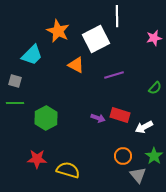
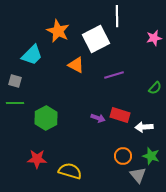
white arrow: rotated 24 degrees clockwise
green star: moved 3 px left; rotated 18 degrees counterclockwise
yellow semicircle: moved 2 px right, 1 px down
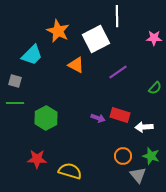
pink star: rotated 14 degrees clockwise
purple line: moved 4 px right, 3 px up; rotated 18 degrees counterclockwise
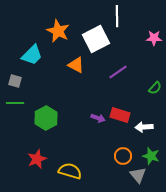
red star: rotated 24 degrees counterclockwise
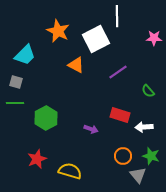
cyan trapezoid: moved 7 px left
gray square: moved 1 px right, 1 px down
green semicircle: moved 7 px left, 3 px down; rotated 96 degrees clockwise
purple arrow: moved 7 px left, 11 px down
